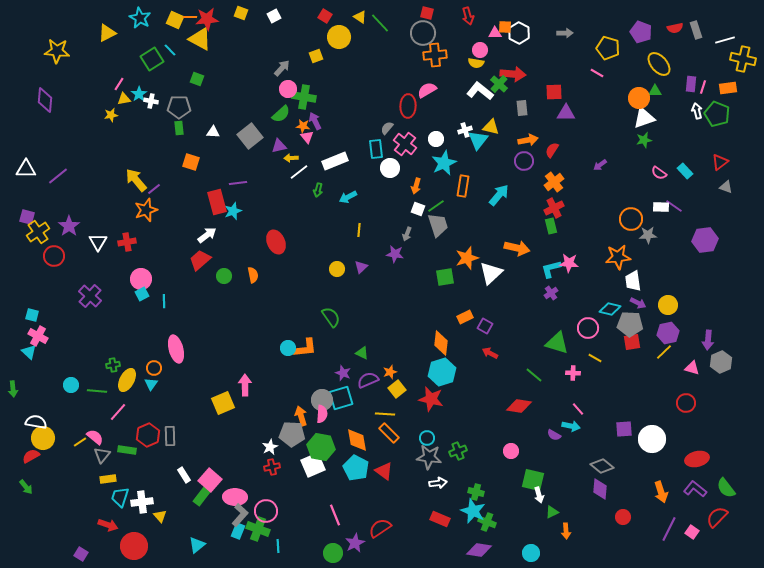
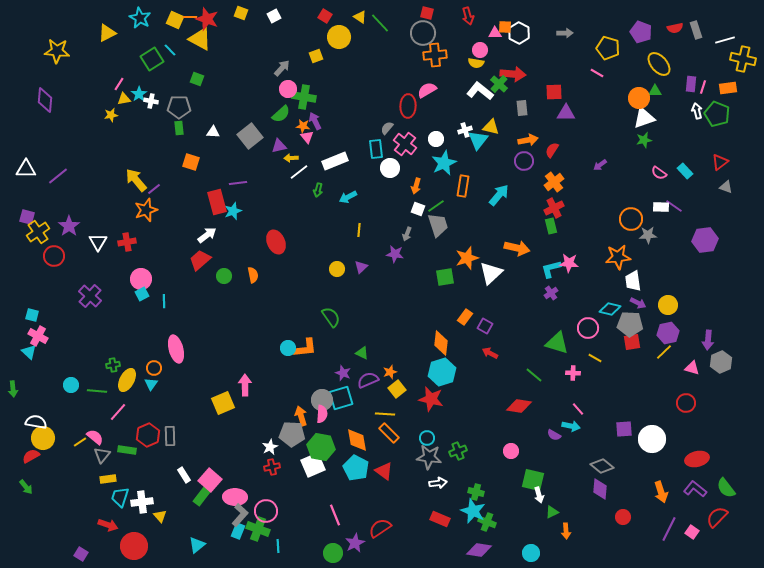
red star at (207, 19): rotated 25 degrees clockwise
orange rectangle at (465, 317): rotated 28 degrees counterclockwise
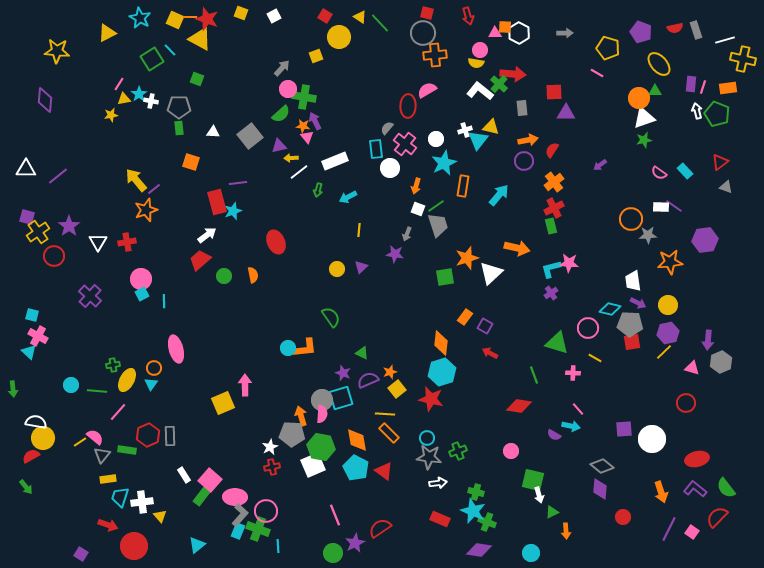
orange star at (618, 257): moved 52 px right, 5 px down
green line at (534, 375): rotated 30 degrees clockwise
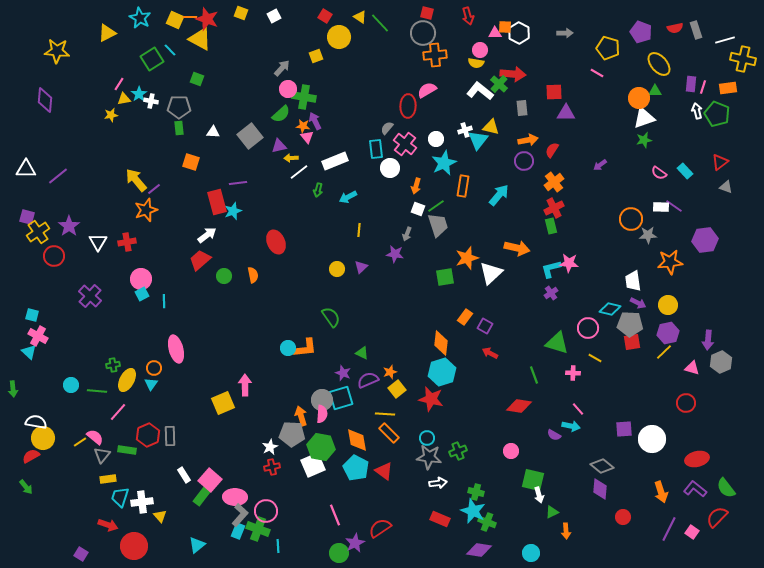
green circle at (333, 553): moved 6 px right
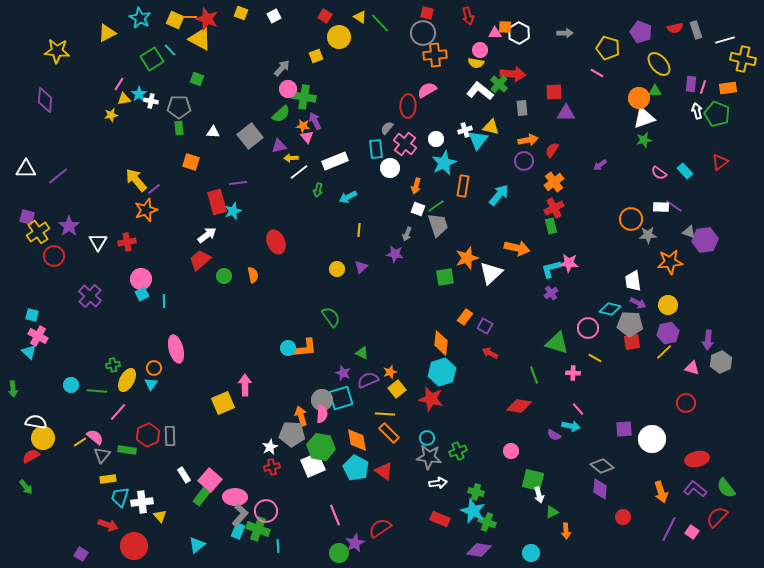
gray triangle at (726, 187): moved 37 px left, 45 px down
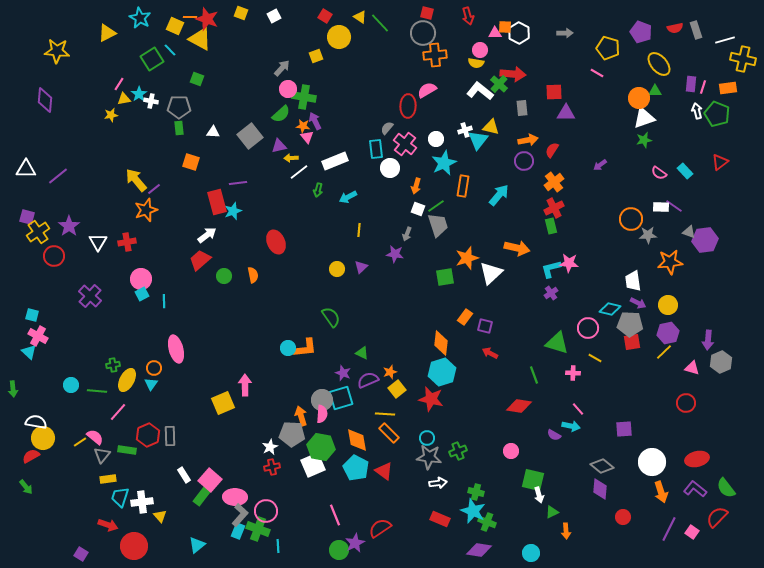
yellow square at (175, 20): moved 6 px down
purple square at (485, 326): rotated 14 degrees counterclockwise
white circle at (652, 439): moved 23 px down
green circle at (339, 553): moved 3 px up
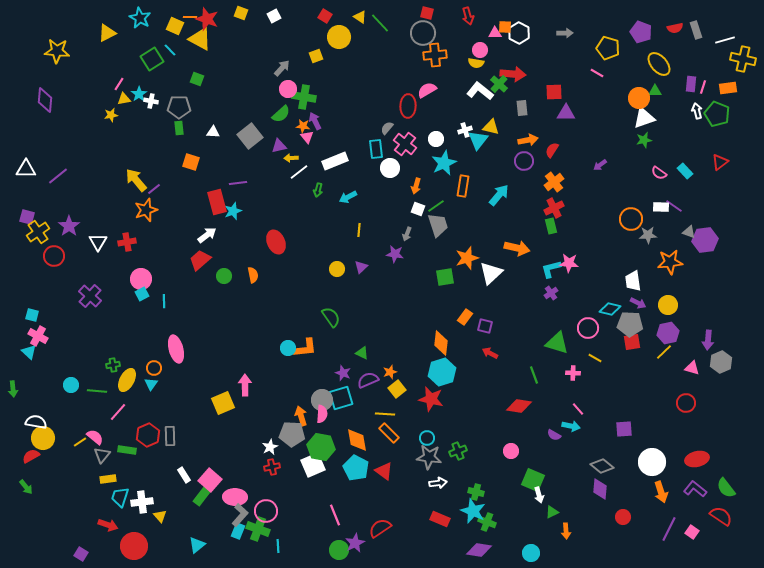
green square at (533, 480): rotated 10 degrees clockwise
red semicircle at (717, 517): moved 4 px right, 1 px up; rotated 80 degrees clockwise
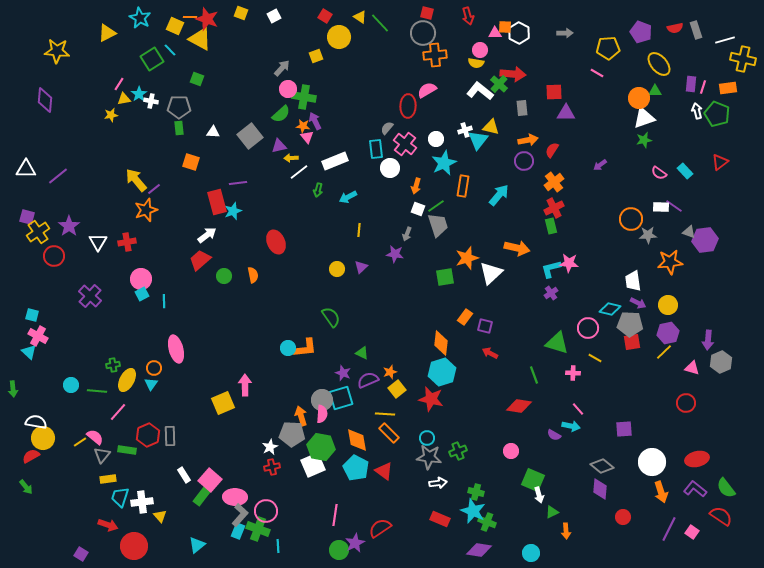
yellow pentagon at (608, 48): rotated 20 degrees counterclockwise
pink line at (335, 515): rotated 30 degrees clockwise
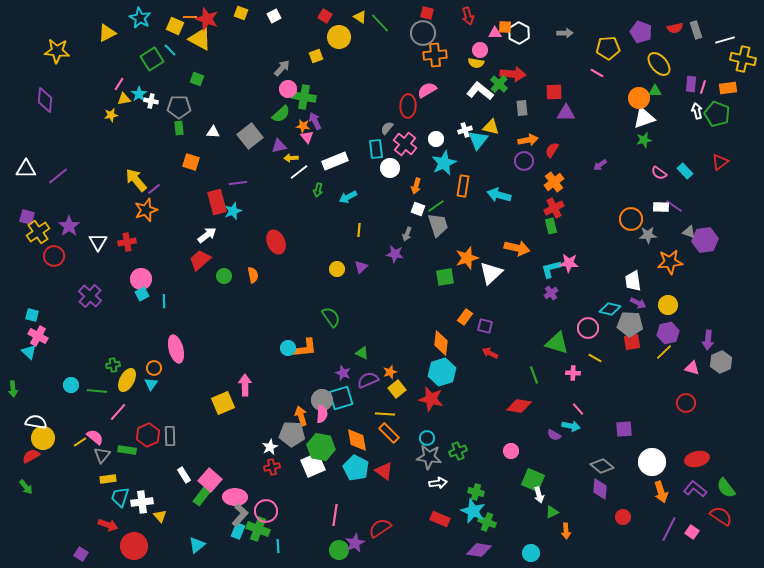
cyan arrow at (499, 195): rotated 115 degrees counterclockwise
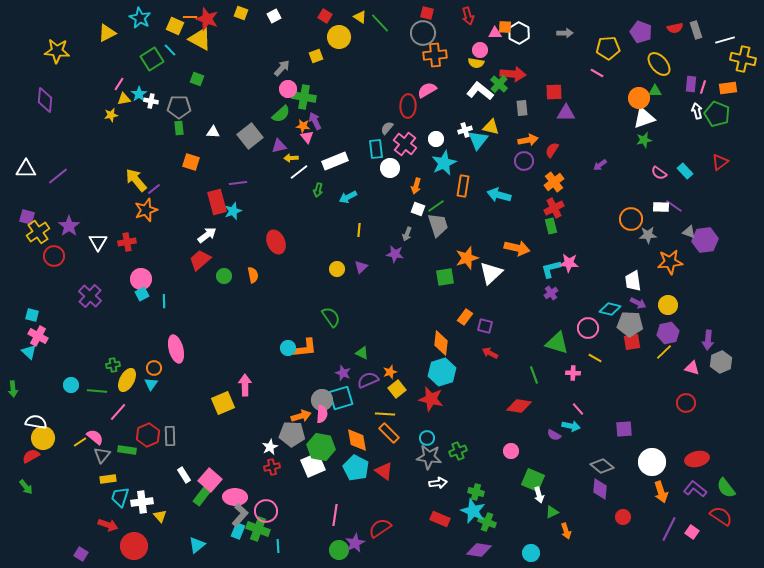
orange arrow at (301, 416): rotated 90 degrees clockwise
orange arrow at (566, 531): rotated 14 degrees counterclockwise
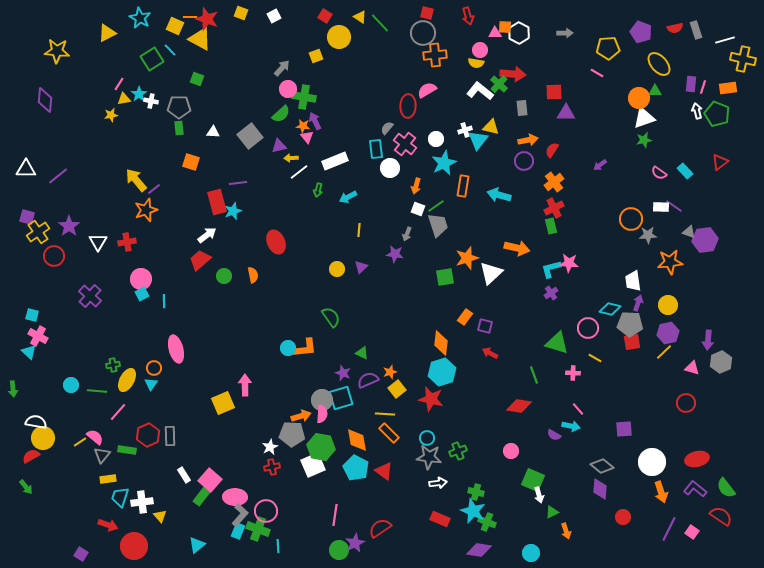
purple arrow at (638, 303): rotated 98 degrees counterclockwise
